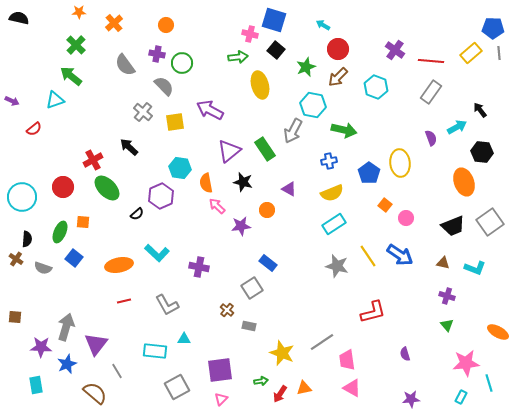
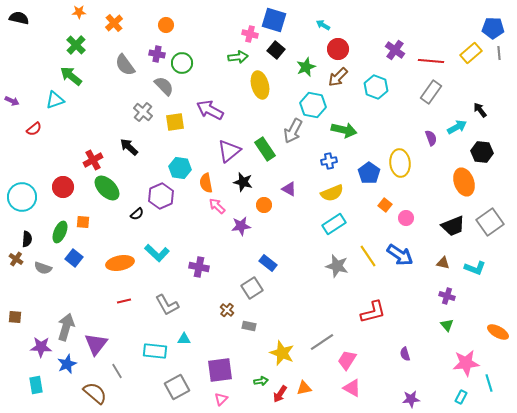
orange circle at (267, 210): moved 3 px left, 5 px up
orange ellipse at (119, 265): moved 1 px right, 2 px up
pink trapezoid at (347, 360): rotated 40 degrees clockwise
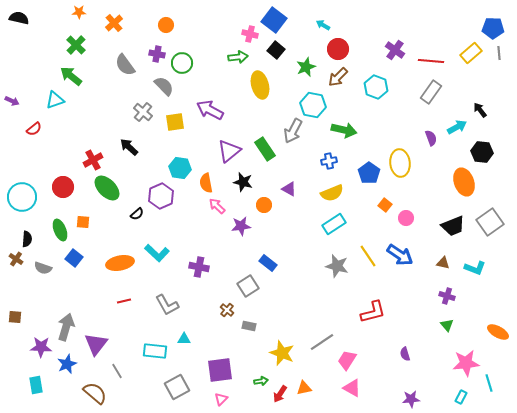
blue square at (274, 20): rotated 20 degrees clockwise
green ellipse at (60, 232): moved 2 px up; rotated 45 degrees counterclockwise
gray square at (252, 288): moved 4 px left, 2 px up
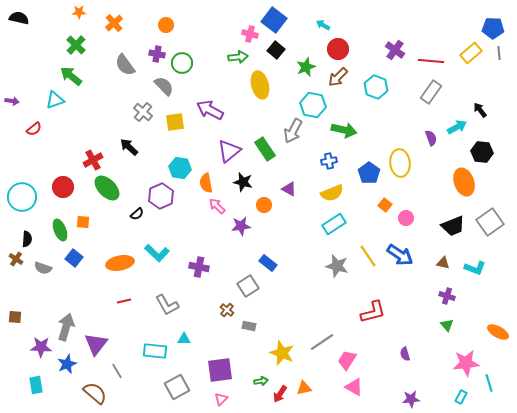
purple arrow at (12, 101): rotated 16 degrees counterclockwise
pink triangle at (352, 388): moved 2 px right, 1 px up
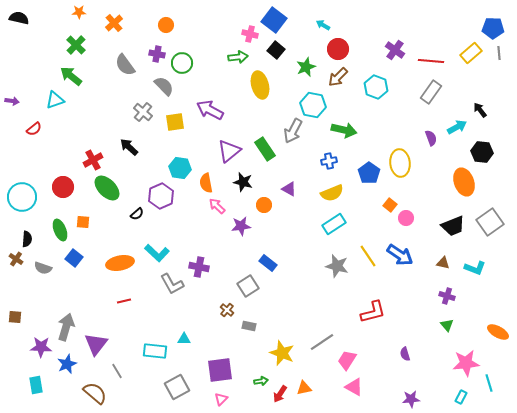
orange square at (385, 205): moved 5 px right
gray L-shape at (167, 305): moved 5 px right, 21 px up
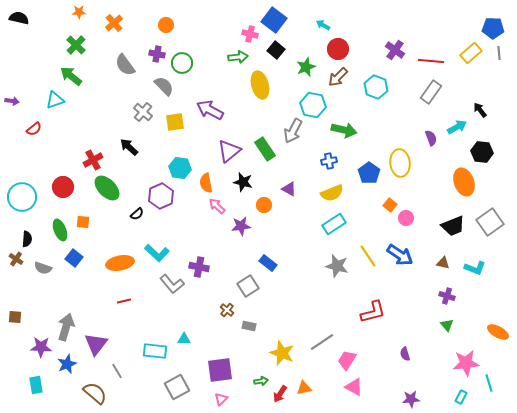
gray L-shape at (172, 284): rotated 10 degrees counterclockwise
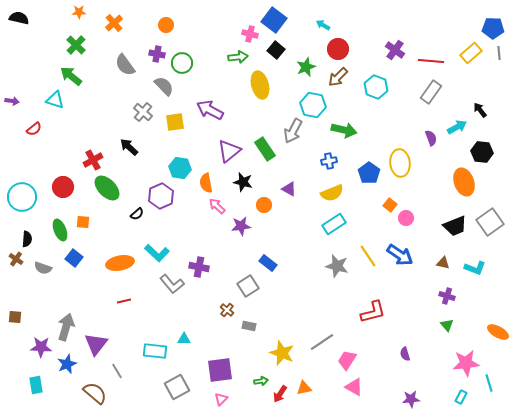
cyan triangle at (55, 100): rotated 36 degrees clockwise
black trapezoid at (453, 226): moved 2 px right
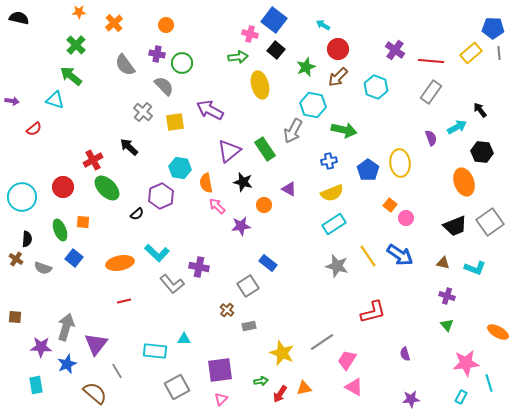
blue pentagon at (369, 173): moved 1 px left, 3 px up
gray rectangle at (249, 326): rotated 24 degrees counterclockwise
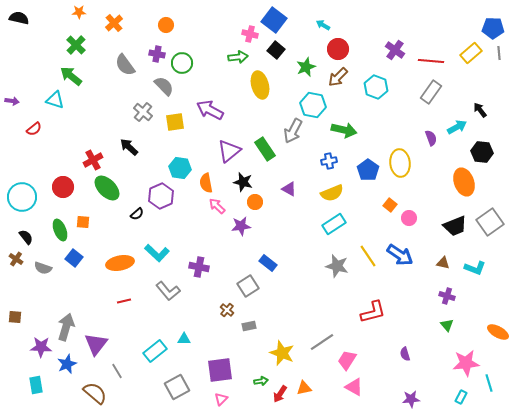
orange circle at (264, 205): moved 9 px left, 3 px up
pink circle at (406, 218): moved 3 px right
black semicircle at (27, 239): moved 1 px left, 2 px up; rotated 42 degrees counterclockwise
gray L-shape at (172, 284): moved 4 px left, 7 px down
cyan rectangle at (155, 351): rotated 45 degrees counterclockwise
